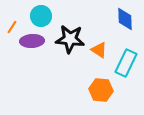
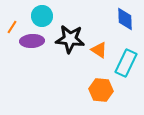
cyan circle: moved 1 px right
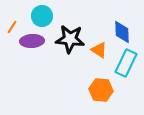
blue diamond: moved 3 px left, 13 px down
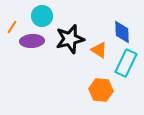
black star: rotated 20 degrees counterclockwise
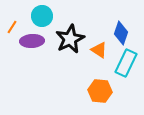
blue diamond: moved 1 px left, 1 px down; rotated 20 degrees clockwise
black star: rotated 12 degrees counterclockwise
orange hexagon: moved 1 px left, 1 px down
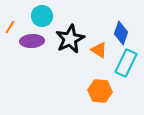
orange line: moved 2 px left
